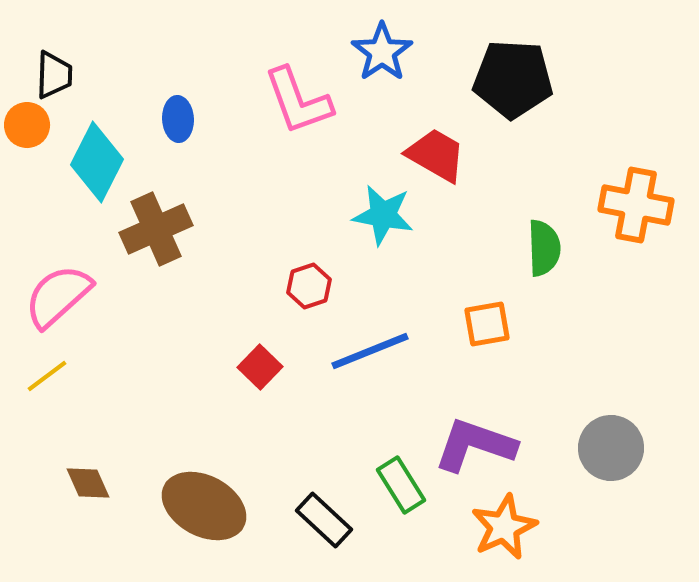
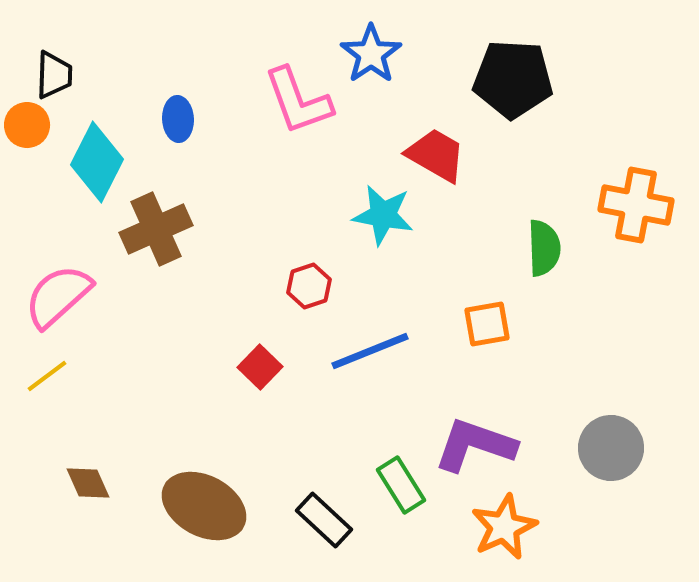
blue star: moved 11 px left, 2 px down
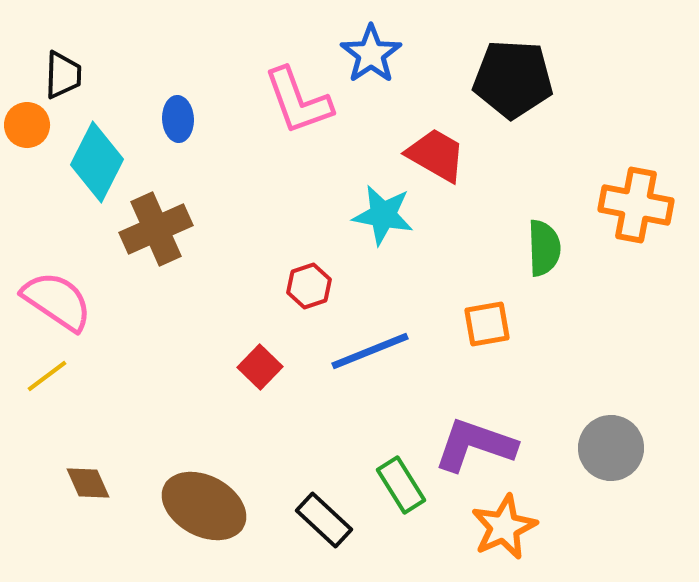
black trapezoid: moved 9 px right
pink semicircle: moved 1 px left, 5 px down; rotated 76 degrees clockwise
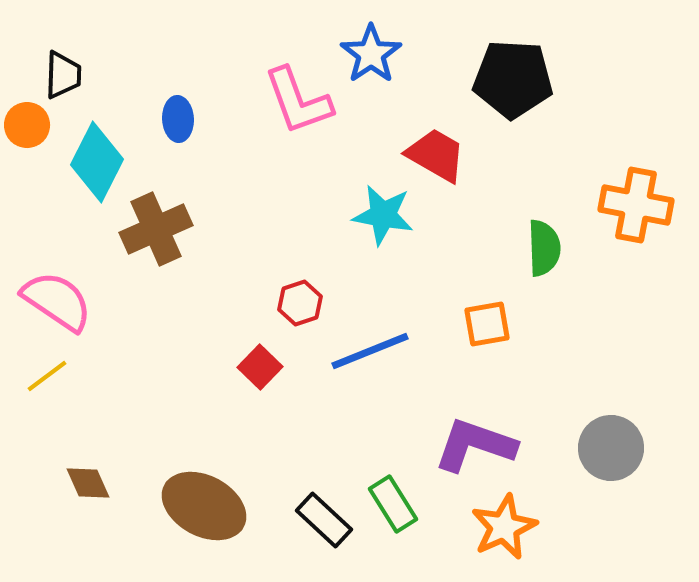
red hexagon: moved 9 px left, 17 px down
green rectangle: moved 8 px left, 19 px down
